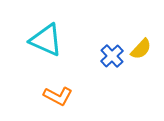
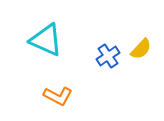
blue cross: moved 4 px left; rotated 10 degrees clockwise
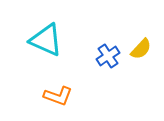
orange L-shape: rotated 8 degrees counterclockwise
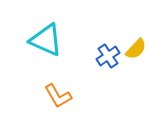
yellow semicircle: moved 5 px left
orange L-shape: rotated 40 degrees clockwise
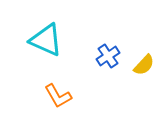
yellow semicircle: moved 8 px right, 16 px down
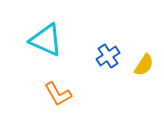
yellow semicircle: rotated 10 degrees counterclockwise
orange L-shape: moved 2 px up
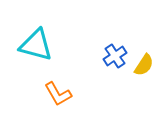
cyan triangle: moved 10 px left, 5 px down; rotated 9 degrees counterclockwise
blue cross: moved 7 px right
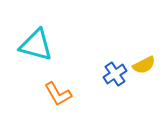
blue cross: moved 18 px down
yellow semicircle: rotated 30 degrees clockwise
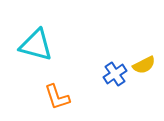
orange L-shape: moved 1 px left, 3 px down; rotated 12 degrees clockwise
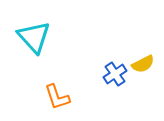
cyan triangle: moved 2 px left, 8 px up; rotated 33 degrees clockwise
yellow semicircle: moved 1 px left, 1 px up
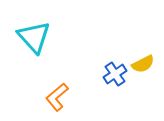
orange L-shape: rotated 68 degrees clockwise
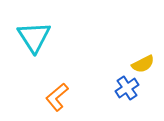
cyan triangle: rotated 9 degrees clockwise
blue cross: moved 12 px right, 14 px down
